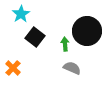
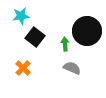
cyan star: moved 2 px down; rotated 24 degrees clockwise
orange cross: moved 10 px right
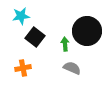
orange cross: rotated 35 degrees clockwise
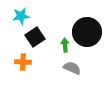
black circle: moved 1 px down
black square: rotated 18 degrees clockwise
green arrow: moved 1 px down
orange cross: moved 6 px up; rotated 14 degrees clockwise
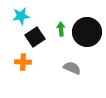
green arrow: moved 4 px left, 16 px up
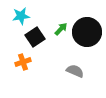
green arrow: rotated 48 degrees clockwise
orange cross: rotated 21 degrees counterclockwise
gray semicircle: moved 3 px right, 3 px down
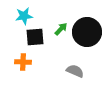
cyan star: moved 3 px right
black square: rotated 30 degrees clockwise
orange cross: rotated 21 degrees clockwise
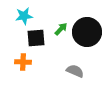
black square: moved 1 px right, 1 px down
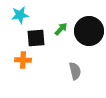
cyan star: moved 4 px left, 1 px up
black circle: moved 2 px right, 1 px up
orange cross: moved 2 px up
gray semicircle: rotated 54 degrees clockwise
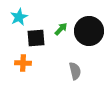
cyan star: moved 1 px left, 2 px down; rotated 18 degrees counterclockwise
orange cross: moved 3 px down
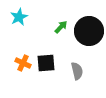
green arrow: moved 2 px up
black square: moved 10 px right, 25 px down
orange cross: rotated 21 degrees clockwise
gray semicircle: moved 2 px right
